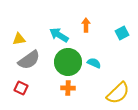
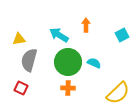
cyan square: moved 2 px down
gray semicircle: rotated 140 degrees clockwise
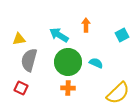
cyan semicircle: moved 2 px right
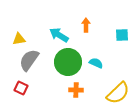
cyan square: rotated 24 degrees clockwise
gray semicircle: rotated 20 degrees clockwise
orange cross: moved 8 px right, 2 px down
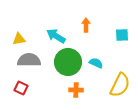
cyan arrow: moved 3 px left, 1 px down
gray semicircle: rotated 55 degrees clockwise
yellow semicircle: moved 2 px right, 8 px up; rotated 20 degrees counterclockwise
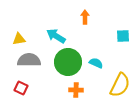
orange arrow: moved 1 px left, 8 px up
cyan square: moved 1 px right, 1 px down
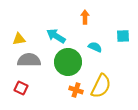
cyan semicircle: moved 1 px left, 16 px up
yellow semicircle: moved 19 px left, 1 px down
orange cross: rotated 16 degrees clockwise
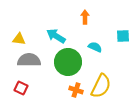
yellow triangle: rotated 16 degrees clockwise
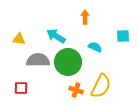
gray semicircle: moved 9 px right
red square: rotated 24 degrees counterclockwise
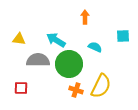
cyan arrow: moved 4 px down
green circle: moved 1 px right, 2 px down
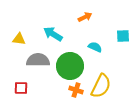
orange arrow: rotated 64 degrees clockwise
cyan arrow: moved 3 px left, 6 px up
green circle: moved 1 px right, 2 px down
